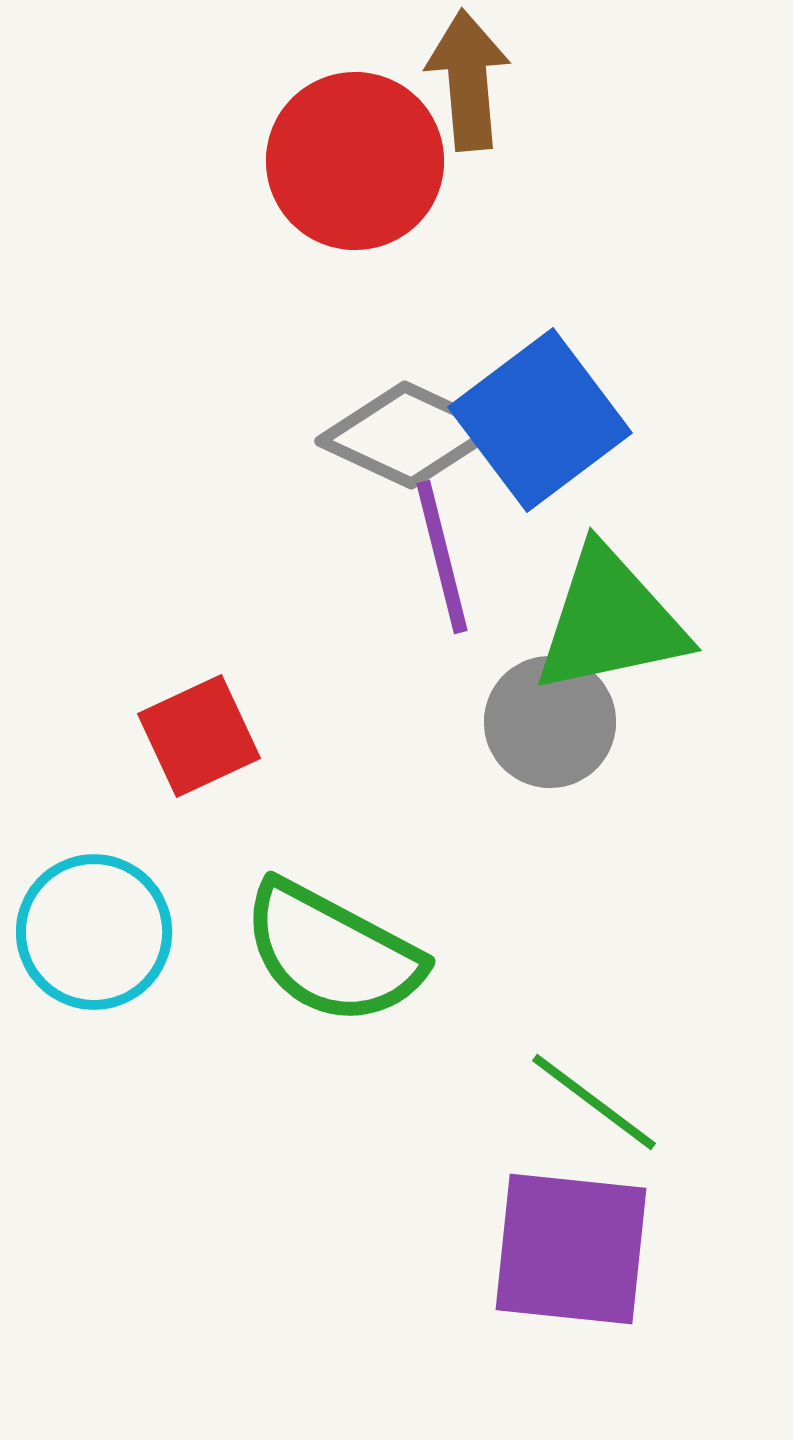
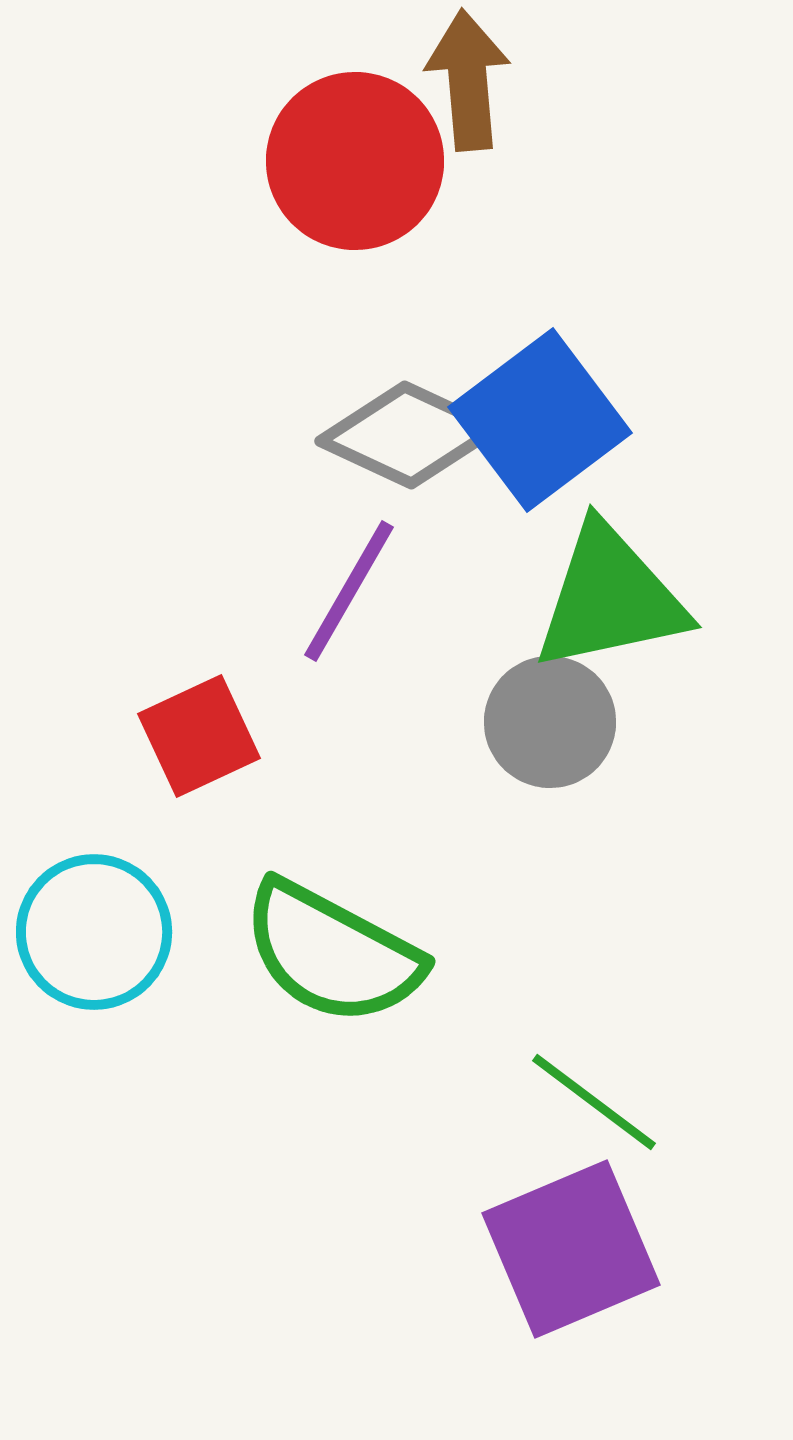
purple line: moved 93 px left, 34 px down; rotated 44 degrees clockwise
green triangle: moved 23 px up
purple square: rotated 29 degrees counterclockwise
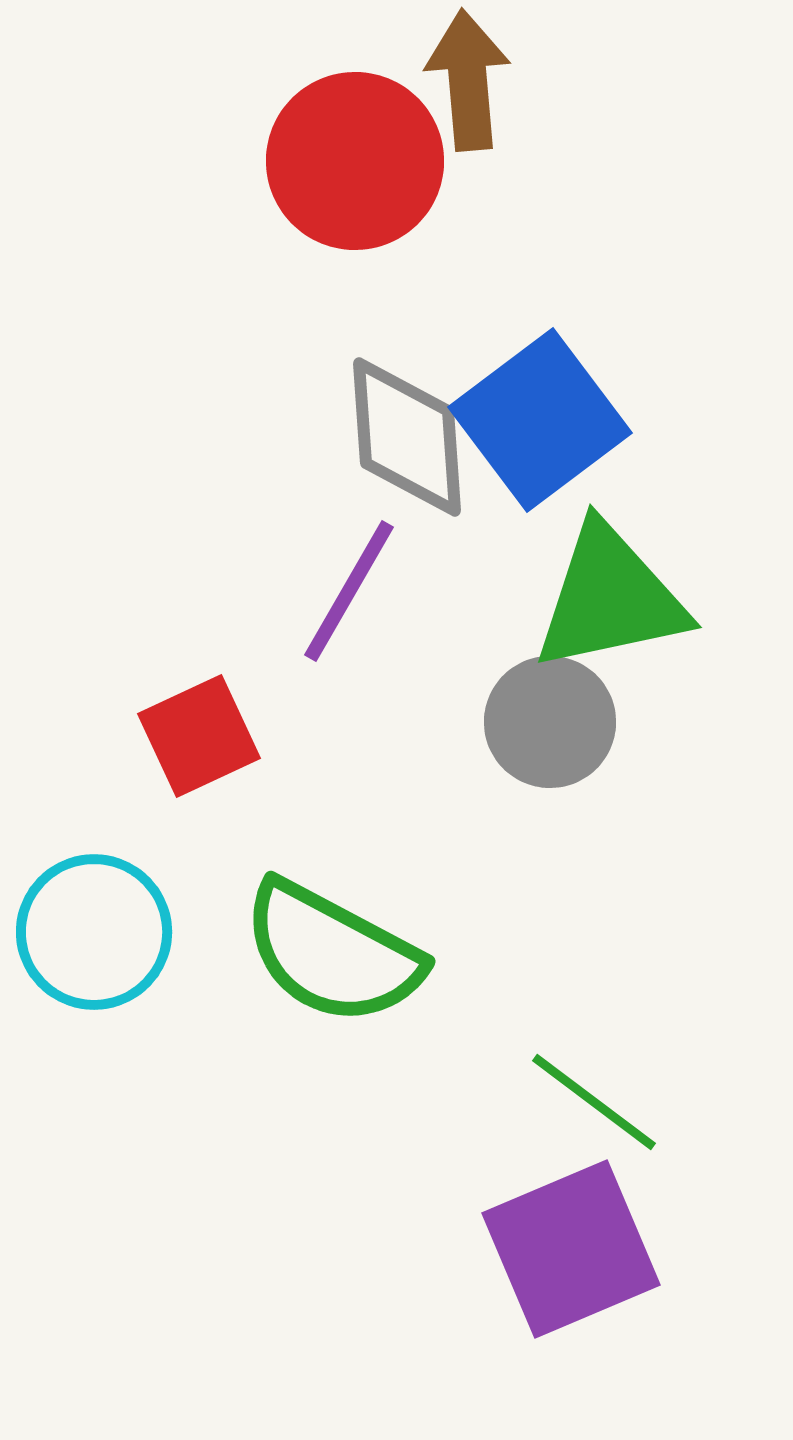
gray diamond: moved 1 px left, 2 px down; rotated 61 degrees clockwise
